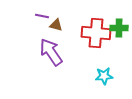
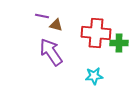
green cross: moved 15 px down
cyan star: moved 10 px left
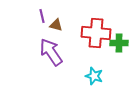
purple line: rotated 64 degrees clockwise
cyan star: rotated 24 degrees clockwise
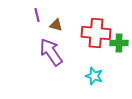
purple line: moved 5 px left, 1 px up
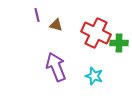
red cross: rotated 20 degrees clockwise
purple arrow: moved 5 px right, 15 px down; rotated 12 degrees clockwise
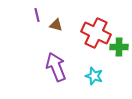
green cross: moved 4 px down
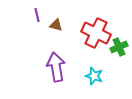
green cross: rotated 24 degrees counterclockwise
purple arrow: rotated 12 degrees clockwise
